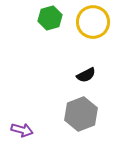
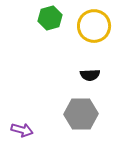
yellow circle: moved 1 px right, 4 px down
black semicircle: moved 4 px right; rotated 24 degrees clockwise
gray hexagon: rotated 20 degrees clockwise
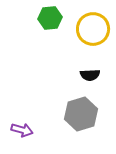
green hexagon: rotated 10 degrees clockwise
yellow circle: moved 1 px left, 3 px down
gray hexagon: rotated 16 degrees counterclockwise
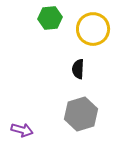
black semicircle: moved 12 px left, 6 px up; rotated 96 degrees clockwise
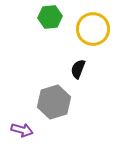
green hexagon: moved 1 px up
black semicircle: rotated 18 degrees clockwise
gray hexagon: moved 27 px left, 12 px up
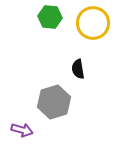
green hexagon: rotated 10 degrees clockwise
yellow circle: moved 6 px up
black semicircle: rotated 30 degrees counterclockwise
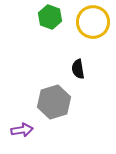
green hexagon: rotated 15 degrees clockwise
yellow circle: moved 1 px up
purple arrow: rotated 25 degrees counterclockwise
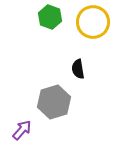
purple arrow: rotated 40 degrees counterclockwise
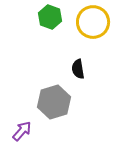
purple arrow: moved 1 px down
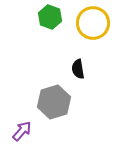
yellow circle: moved 1 px down
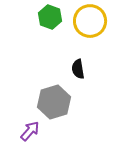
yellow circle: moved 3 px left, 2 px up
purple arrow: moved 8 px right
